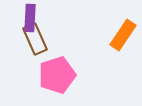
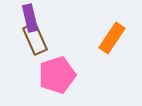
purple rectangle: rotated 16 degrees counterclockwise
orange rectangle: moved 11 px left, 3 px down
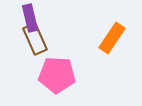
pink pentagon: rotated 21 degrees clockwise
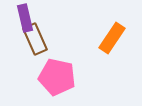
purple rectangle: moved 5 px left
pink pentagon: moved 2 px down; rotated 9 degrees clockwise
